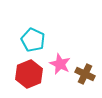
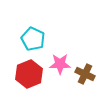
cyan pentagon: moved 1 px up
pink star: rotated 25 degrees counterclockwise
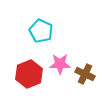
cyan pentagon: moved 8 px right, 8 px up
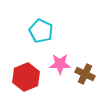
red hexagon: moved 3 px left, 3 px down
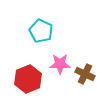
red hexagon: moved 2 px right, 2 px down
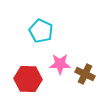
red hexagon: rotated 24 degrees clockwise
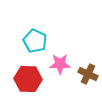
cyan pentagon: moved 6 px left, 10 px down
brown cross: moved 3 px right
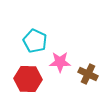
pink star: moved 2 px up
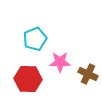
cyan pentagon: moved 2 px up; rotated 25 degrees clockwise
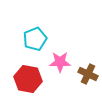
red hexagon: rotated 8 degrees clockwise
